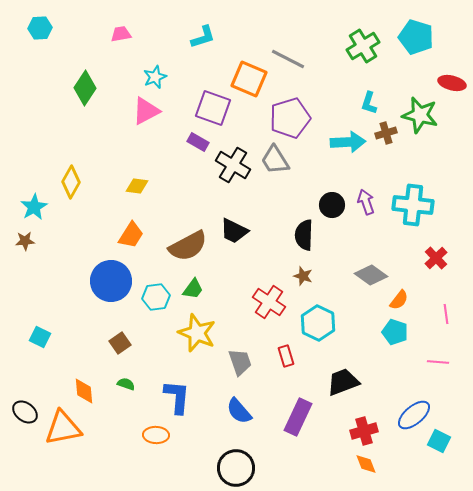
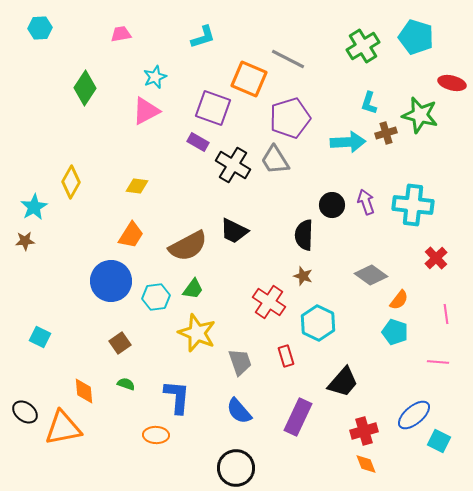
black trapezoid at (343, 382): rotated 152 degrees clockwise
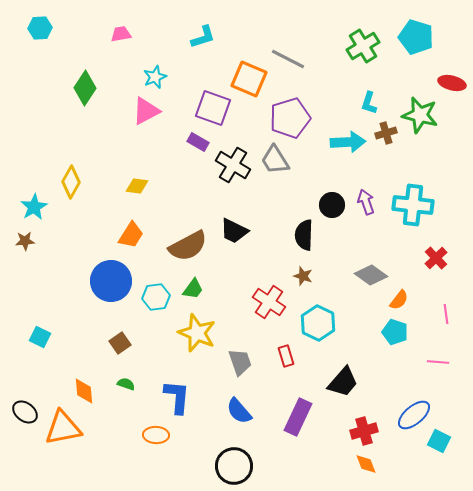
black circle at (236, 468): moved 2 px left, 2 px up
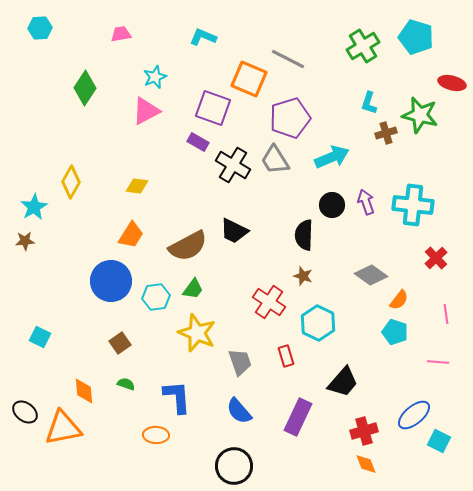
cyan L-shape at (203, 37): rotated 140 degrees counterclockwise
cyan arrow at (348, 142): moved 16 px left, 15 px down; rotated 20 degrees counterclockwise
blue L-shape at (177, 397): rotated 9 degrees counterclockwise
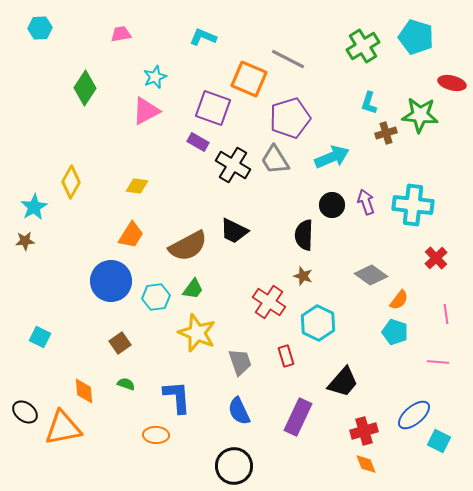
green star at (420, 115): rotated 9 degrees counterclockwise
blue semicircle at (239, 411): rotated 16 degrees clockwise
